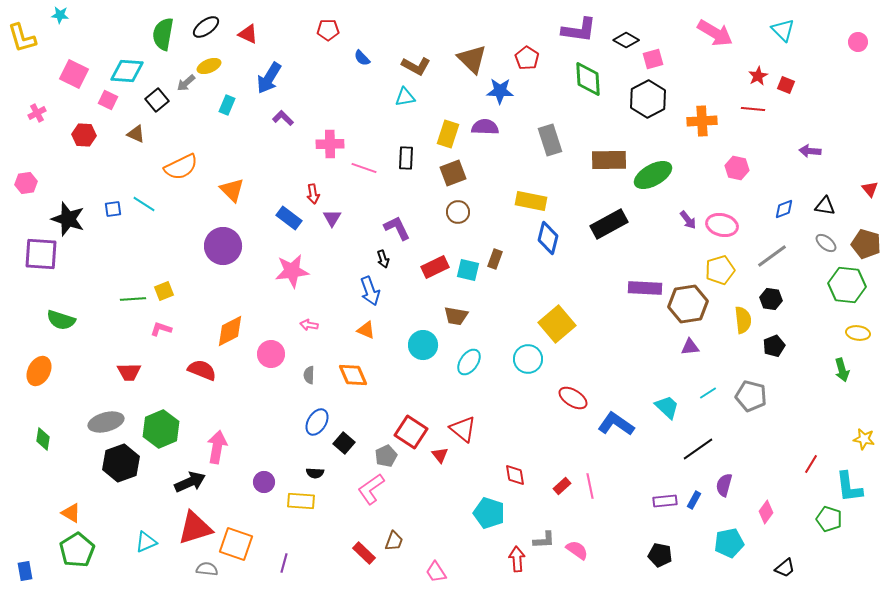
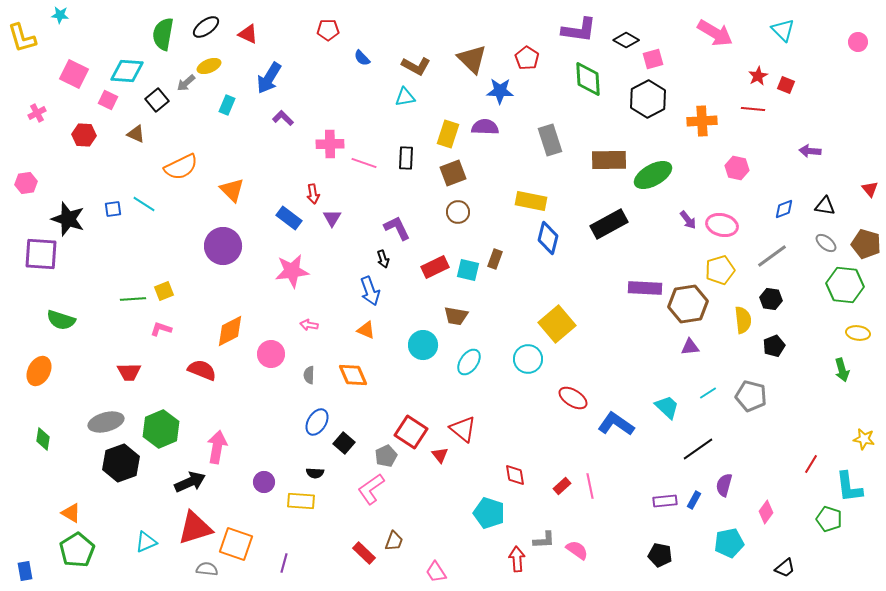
pink line at (364, 168): moved 5 px up
green hexagon at (847, 285): moved 2 px left
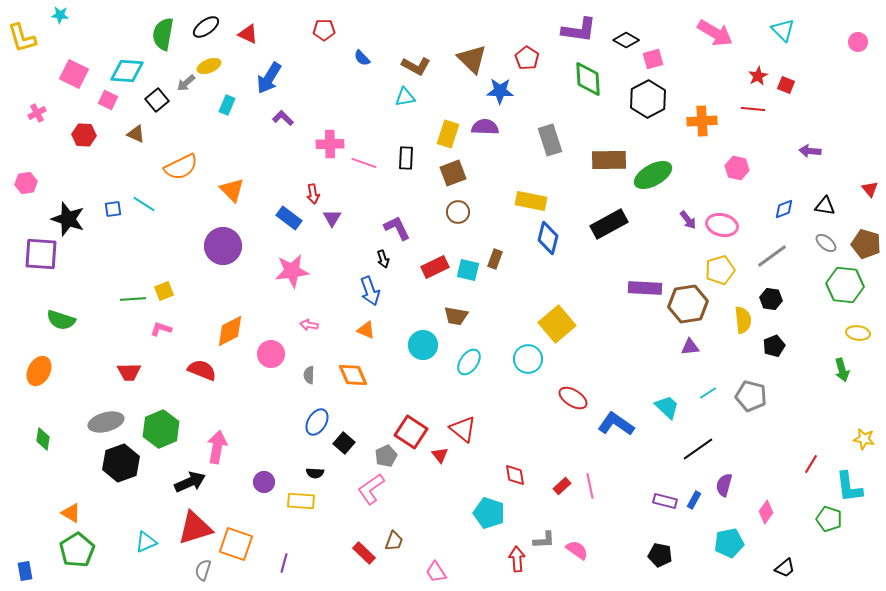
red pentagon at (328, 30): moved 4 px left
purple rectangle at (665, 501): rotated 20 degrees clockwise
gray semicircle at (207, 569): moved 4 px left, 1 px down; rotated 80 degrees counterclockwise
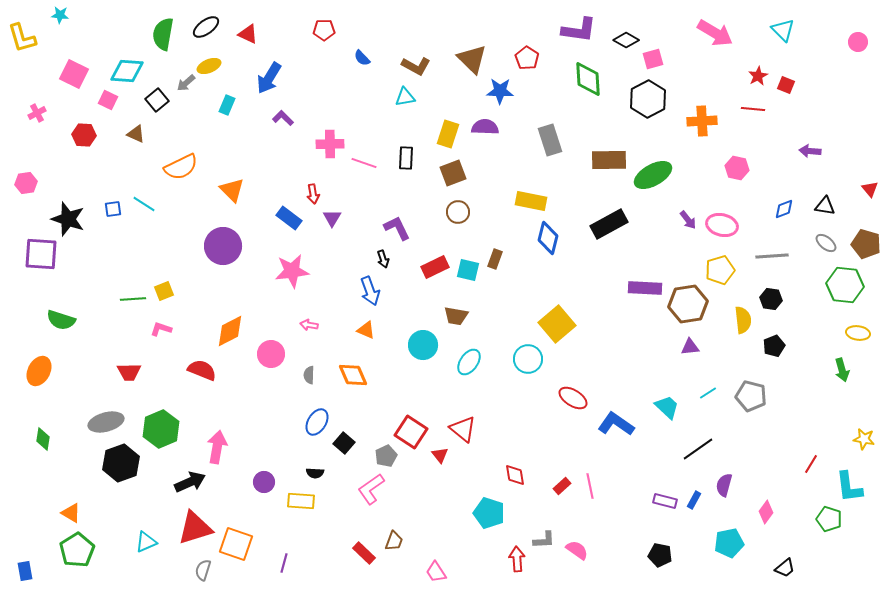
gray line at (772, 256): rotated 32 degrees clockwise
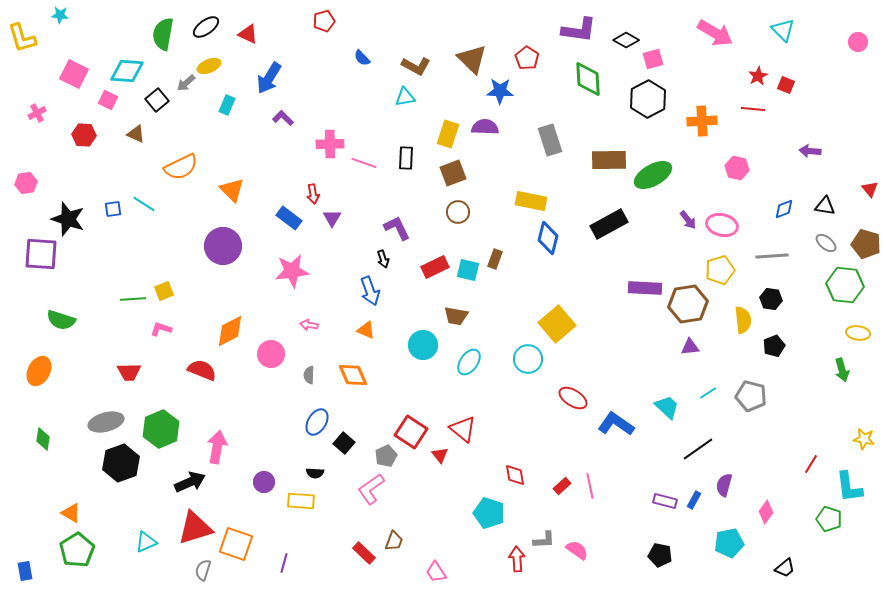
red pentagon at (324, 30): moved 9 px up; rotated 15 degrees counterclockwise
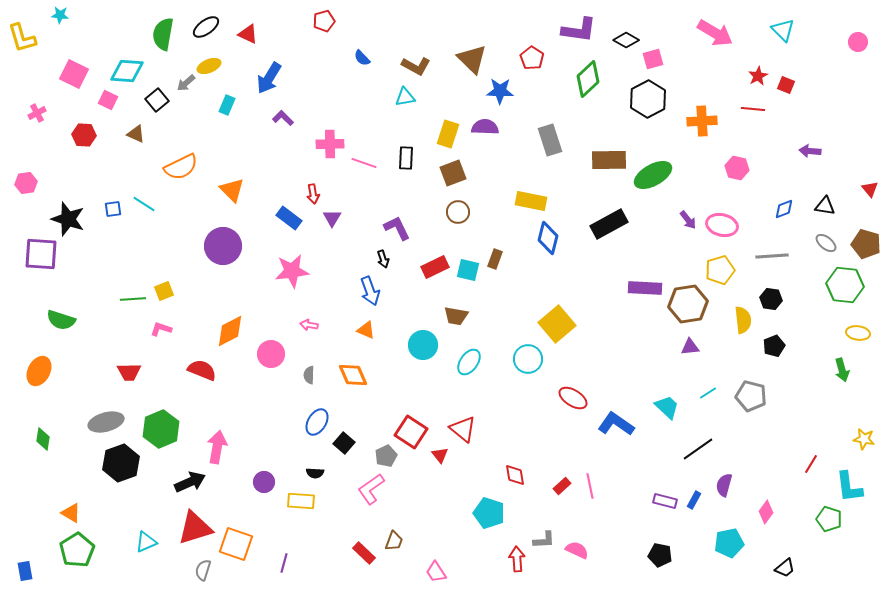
red pentagon at (527, 58): moved 5 px right
green diamond at (588, 79): rotated 51 degrees clockwise
pink semicircle at (577, 550): rotated 10 degrees counterclockwise
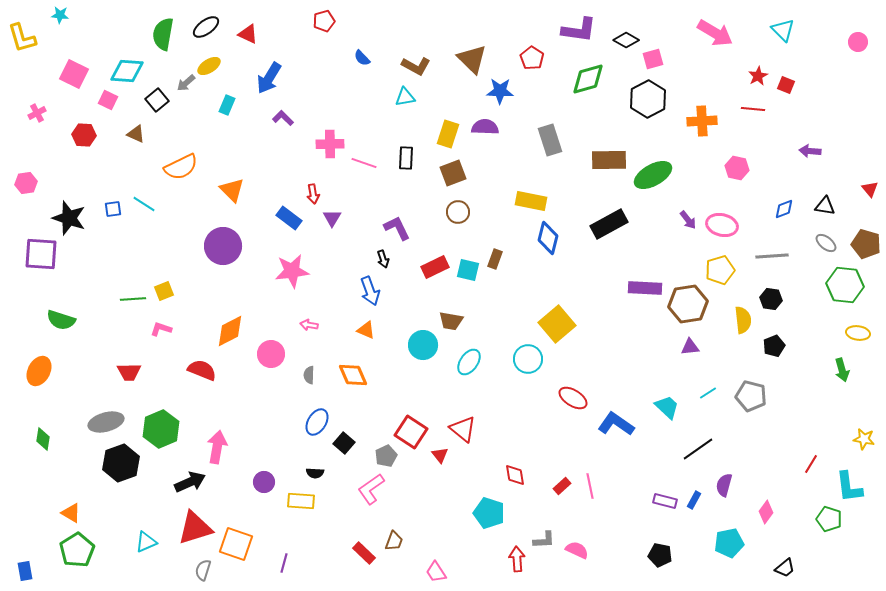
yellow ellipse at (209, 66): rotated 10 degrees counterclockwise
green diamond at (588, 79): rotated 27 degrees clockwise
black star at (68, 219): moved 1 px right, 1 px up
brown trapezoid at (456, 316): moved 5 px left, 5 px down
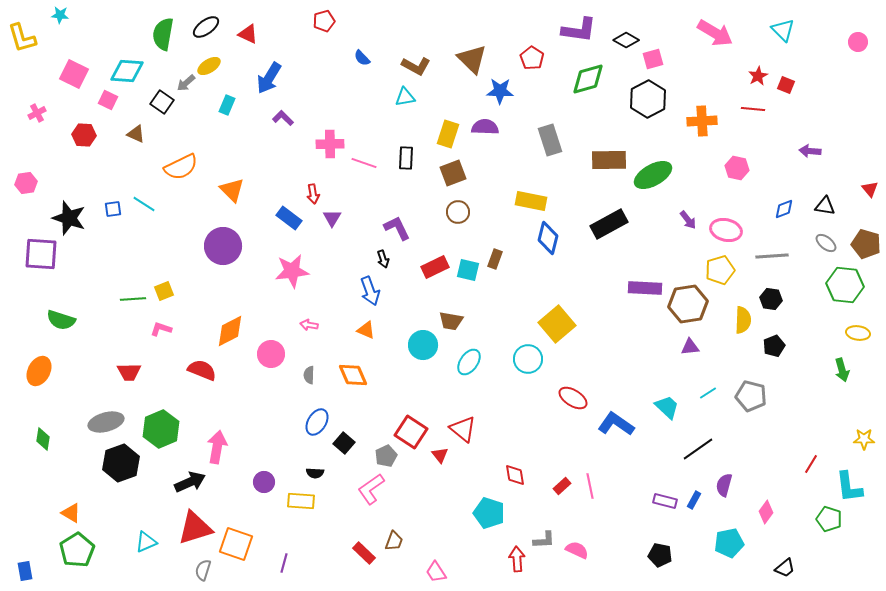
black square at (157, 100): moved 5 px right, 2 px down; rotated 15 degrees counterclockwise
pink ellipse at (722, 225): moved 4 px right, 5 px down
yellow semicircle at (743, 320): rotated 8 degrees clockwise
yellow star at (864, 439): rotated 10 degrees counterclockwise
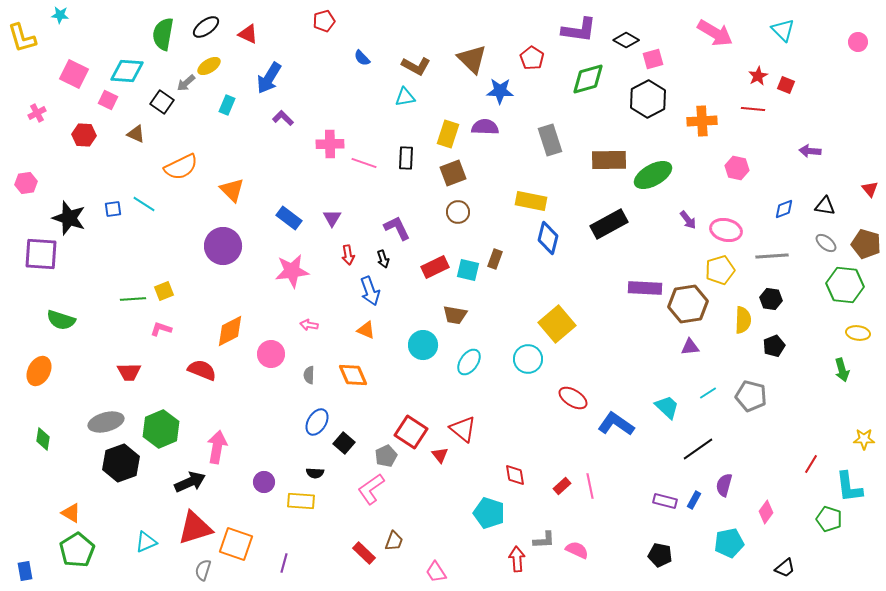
red arrow at (313, 194): moved 35 px right, 61 px down
brown trapezoid at (451, 321): moved 4 px right, 6 px up
